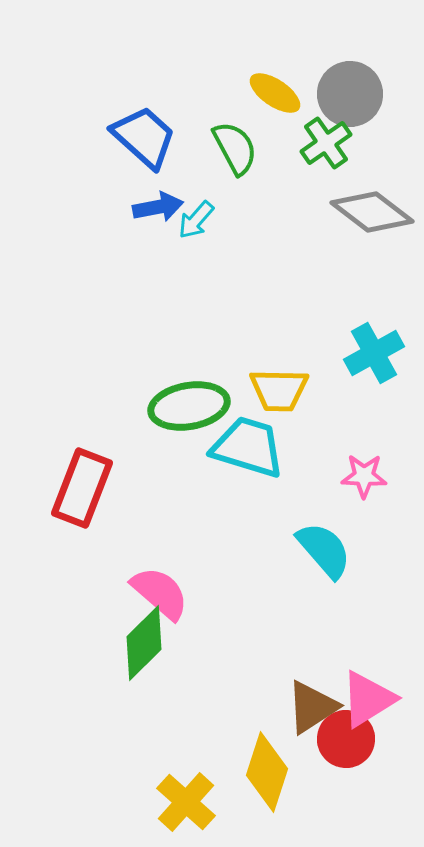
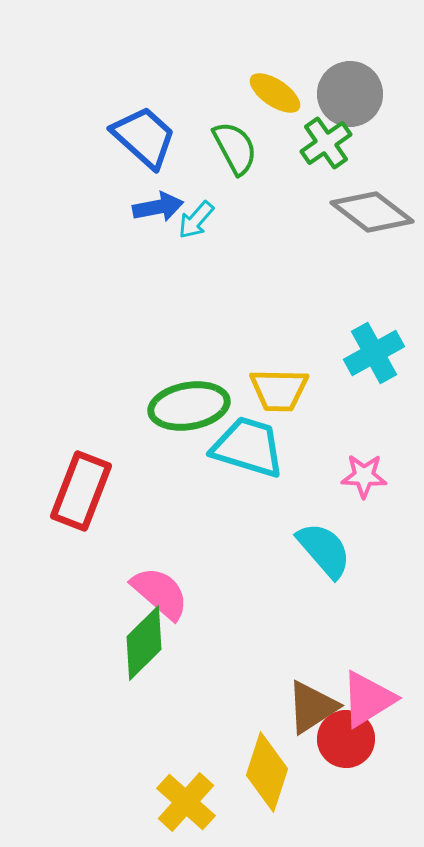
red rectangle: moved 1 px left, 3 px down
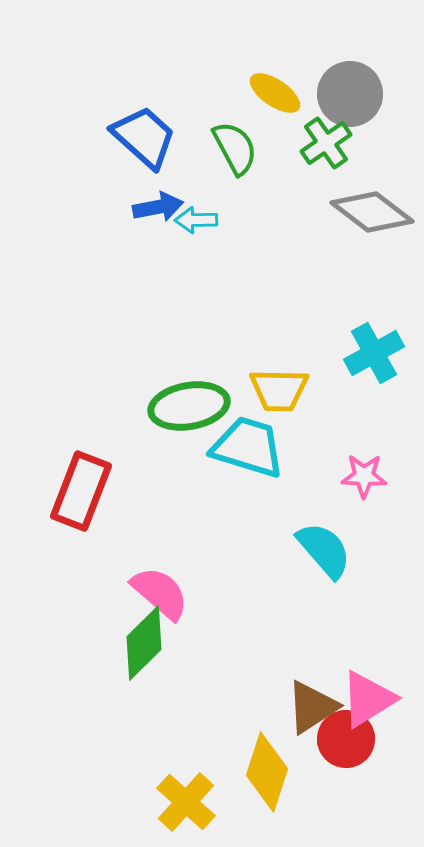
cyan arrow: rotated 48 degrees clockwise
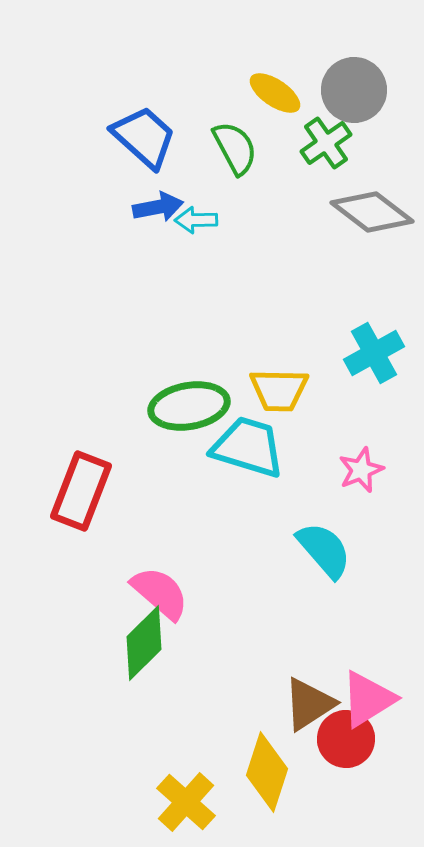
gray circle: moved 4 px right, 4 px up
pink star: moved 3 px left, 6 px up; rotated 24 degrees counterclockwise
brown triangle: moved 3 px left, 3 px up
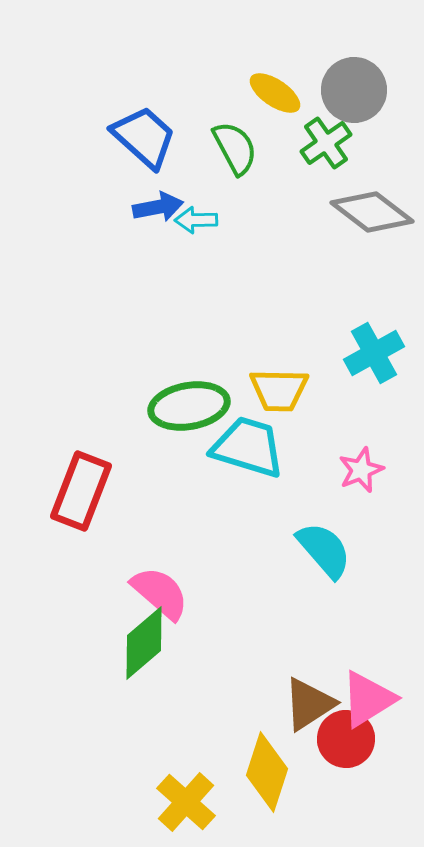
green diamond: rotated 4 degrees clockwise
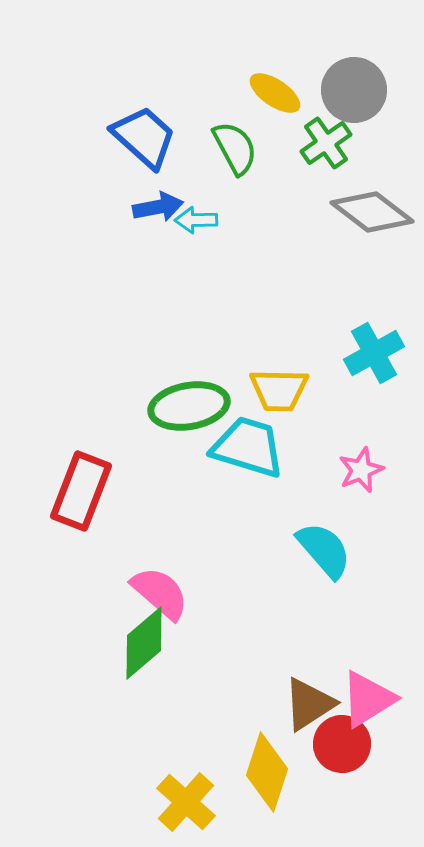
red circle: moved 4 px left, 5 px down
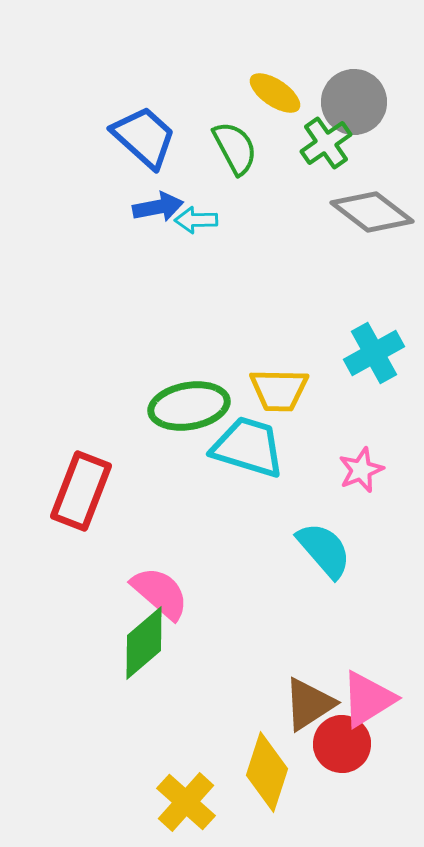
gray circle: moved 12 px down
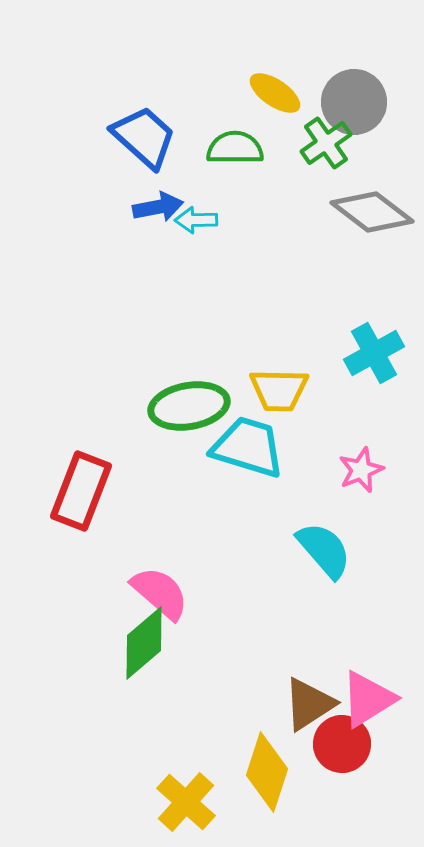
green semicircle: rotated 62 degrees counterclockwise
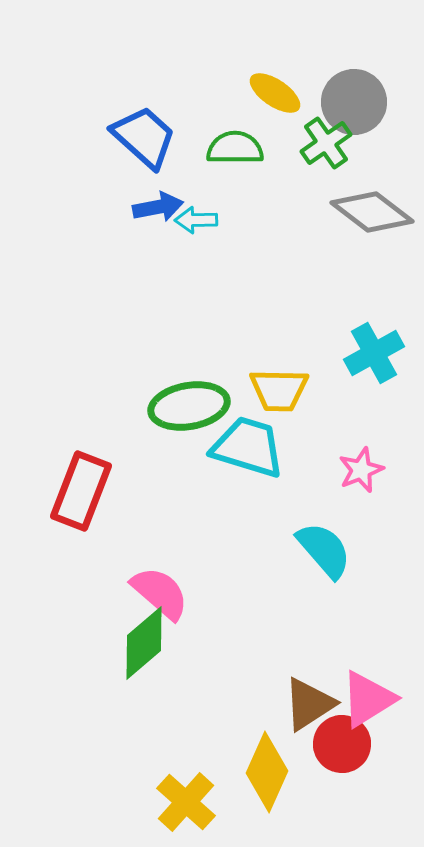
yellow diamond: rotated 6 degrees clockwise
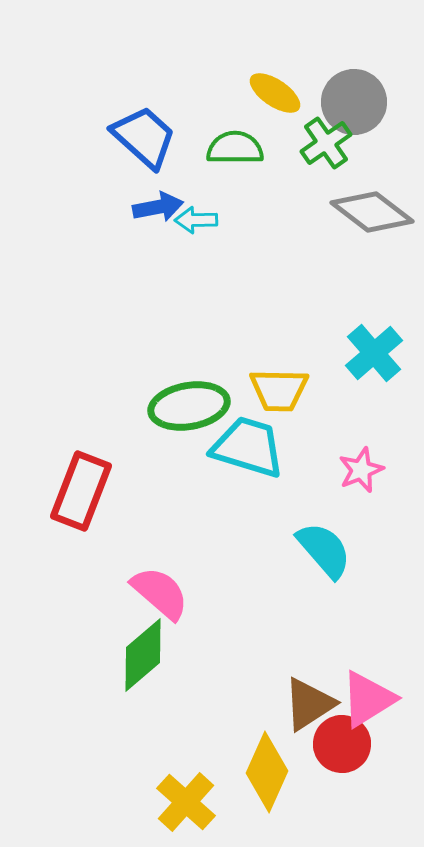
cyan cross: rotated 12 degrees counterclockwise
green diamond: moved 1 px left, 12 px down
